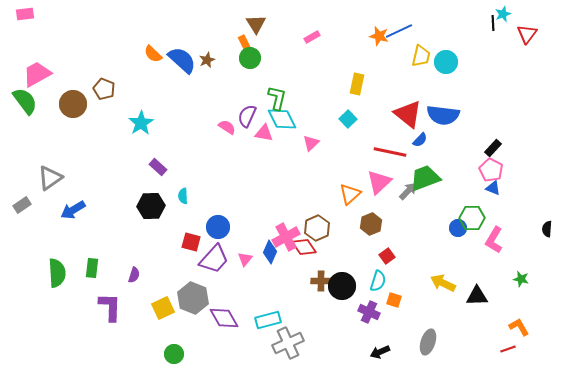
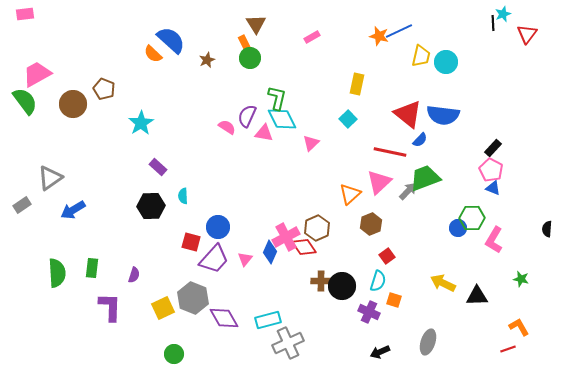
blue semicircle at (182, 60): moved 11 px left, 20 px up
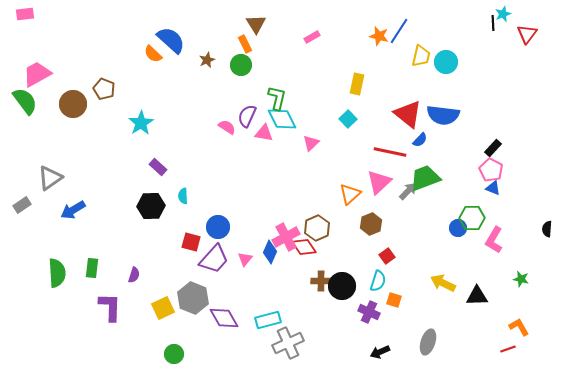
blue line at (399, 31): rotated 32 degrees counterclockwise
green circle at (250, 58): moved 9 px left, 7 px down
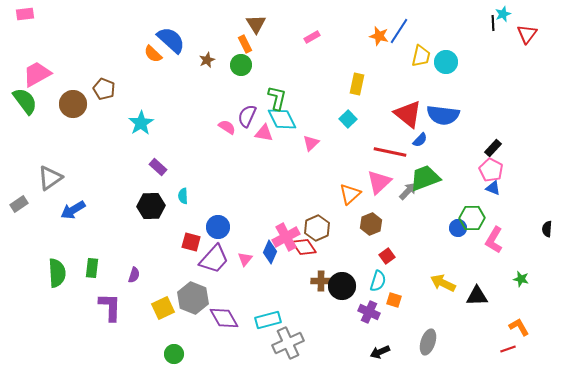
gray rectangle at (22, 205): moved 3 px left, 1 px up
